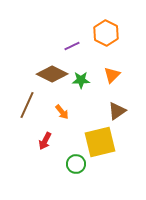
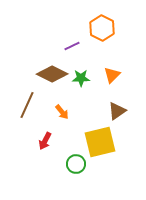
orange hexagon: moved 4 px left, 5 px up
green star: moved 2 px up
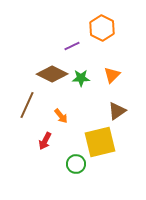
orange arrow: moved 1 px left, 4 px down
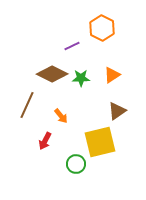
orange triangle: rotated 12 degrees clockwise
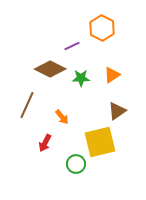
brown diamond: moved 2 px left, 5 px up
orange arrow: moved 1 px right, 1 px down
red arrow: moved 2 px down
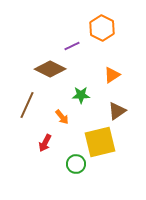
green star: moved 17 px down
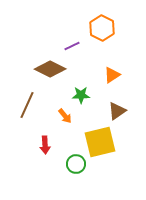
orange arrow: moved 3 px right, 1 px up
red arrow: moved 2 px down; rotated 30 degrees counterclockwise
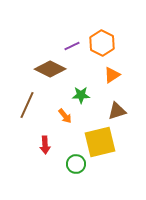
orange hexagon: moved 15 px down
brown triangle: rotated 18 degrees clockwise
